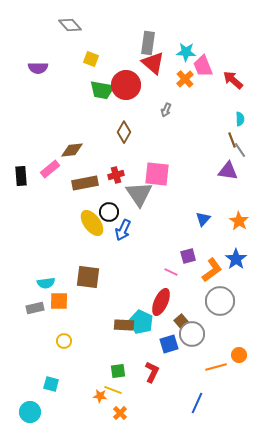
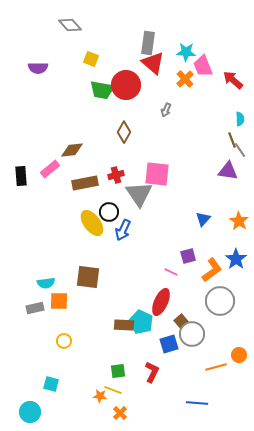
blue line at (197, 403): rotated 70 degrees clockwise
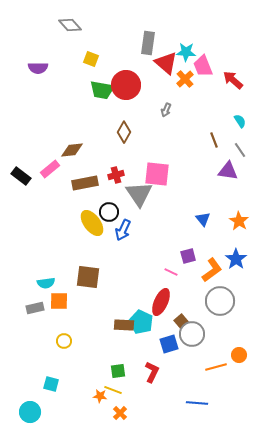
red triangle at (153, 63): moved 13 px right
cyan semicircle at (240, 119): moved 2 px down; rotated 32 degrees counterclockwise
brown line at (232, 140): moved 18 px left
black rectangle at (21, 176): rotated 48 degrees counterclockwise
blue triangle at (203, 219): rotated 21 degrees counterclockwise
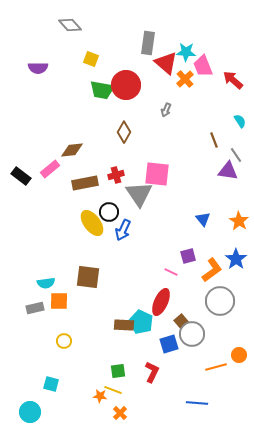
gray line at (240, 150): moved 4 px left, 5 px down
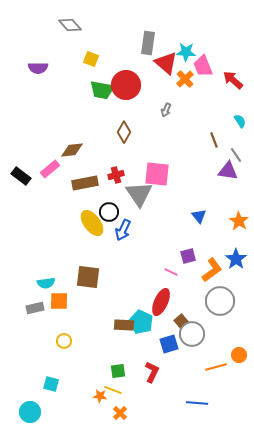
blue triangle at (203, 219): moved 4 px left, 3 px up
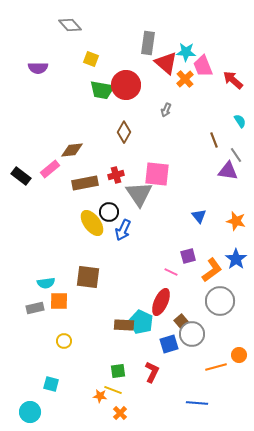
orange star at (239, 221): moved 3 px left; rotated 18 degrees counterclockwise
